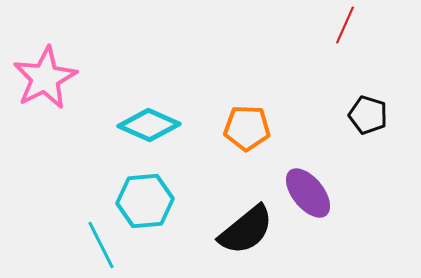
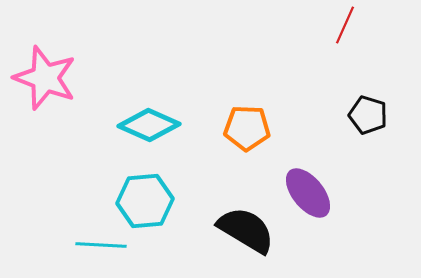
pink star: rotated 24 degrees counterclockwise
black semicircle: rotated 110 degrees counterclockwise
cyan line: rotated 60 degrees counterclockwise
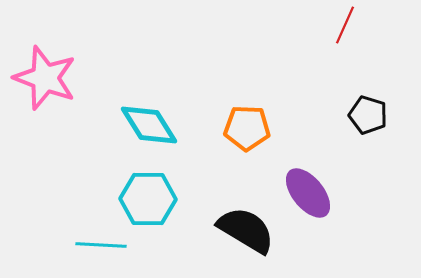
cyan diamond: rotated 34 degrees clockwise
cyan hexagon: moved 3 px right, 2 px up; rotated 6 degrees clockwise
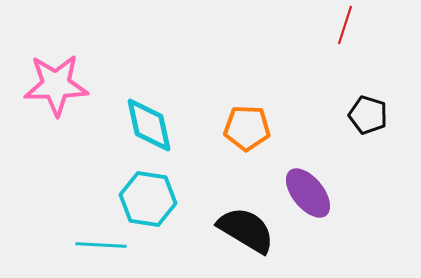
red line: rotated 6 degrees counterclockwise
pink star: moved 11 px right, 7 px down; rotated 22 degrees counterclockwise
cyan diamond: rotated 20 degrees clockwise
cyan hexagon: rotated 8 degrees clockwise
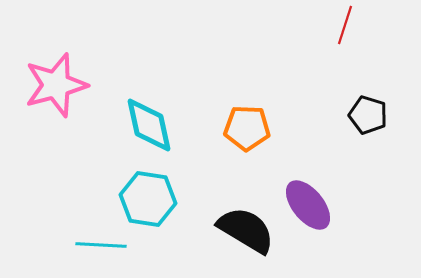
pink star: rotated 14 degrees counterclockwise
purple ellipse: moved 12 px down
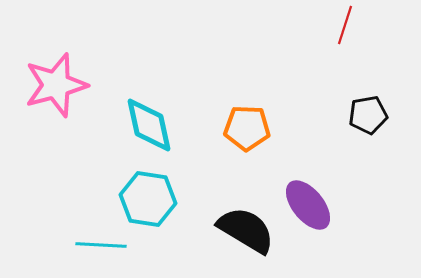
black pentagon: rotated 27 degrees counterclockwise
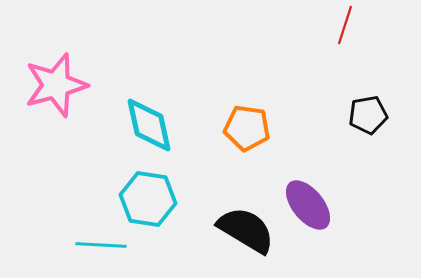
orange pentagon: rotated 6 degrees clockwise
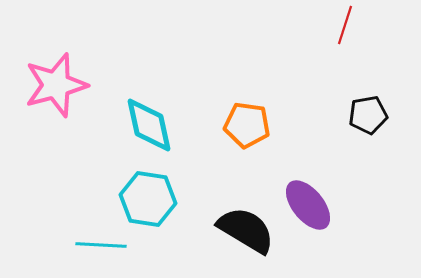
orange pentagon: moved 3 px up
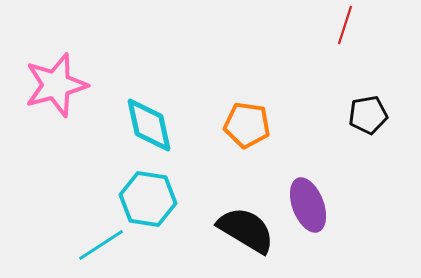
purple ellipse: rotated 18 degrees clockwise
cyan line: rotated 36 degrees counterclockwise
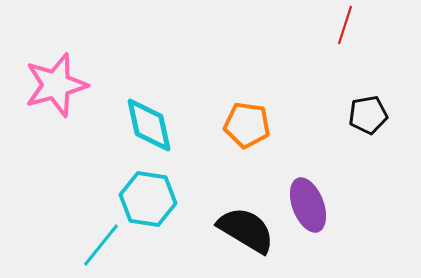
cyan line: rotated 18 degrees counterclockwise
